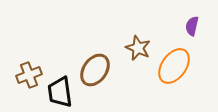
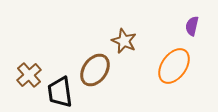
brown star: moved 14 px left, 7 px up
brown cross: rotated 20 degrees counterclockwise
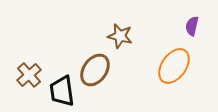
brown star: moved 4 px left, 5 px up; rotated 10 degrees counterclockwise
black trapezoid: moved 2 px right, 1 px up
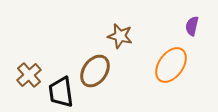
orange ellipse: moved 3 px left, 1 px up
brown ellipse: moved 1 px down
black trapezoid: moved 1 px left, 1 px down
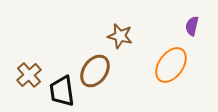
black trapezoid: moved 1 px right, 1 px up
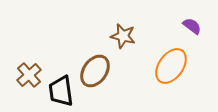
purple semicircle: rotated 114 degrees clockwise
brown star: moved 3 px right
orange ellipse: moved 1 px down
black trapezoid: moved 1 px left
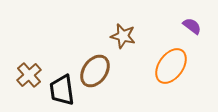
black trapezoid: moved 1 px right, 1 px up
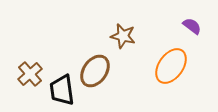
brown cross: moved 1 px right, 1 px up
